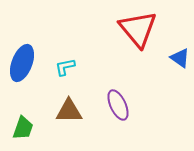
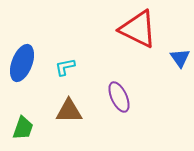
red triangle: rotated 24 degrees counterclockwise
blue triangle: rotated 20 degrees clockwise
purple ellipse: moved 1 px right, 8 px up
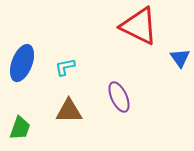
red triangle: moved 1 px right, 3 px up
green trapezoid: moved 3 px left
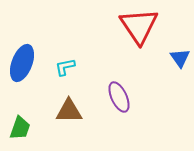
red triangle: rotated 30 degrees clockwise
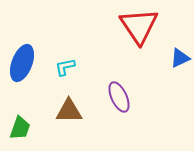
blue triangle: rotated 40 degrees clockwise
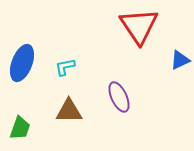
blue triangle: moved 2 px down
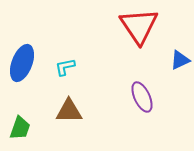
purple ellipse: moved 23 px right
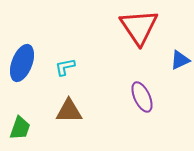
red triangle: moved 1 px down
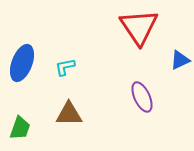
brown triangle: moved 3 px down
